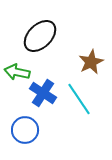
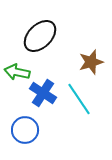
brown star: rotated 10 degrees clockwise
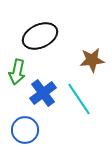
black ellipse: rotated 20 degrees clockwise
brown star: moved 1 px right, 2 px up; rotated 10 degrees clockwise
green arrow: rotated 90 degrees counterclockwise
blue cross: rotated 20 degrees clockwise
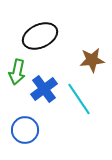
blue cross: moved 1 px right, 4 px up
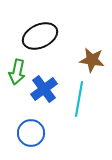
brown star: rotated 15 degrees clockwise
cyan line: rotated 44 degrees clockwise
blue circle: moved 6 px right, 3 px down
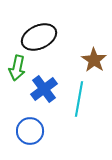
black ellipse: moved 1 px left, 1 px down
brown star: moved 2 px right; rotated 25 degrees clockwise
green arrow: moved 4 px up
blue circle: moved 1 px left, 2 px up
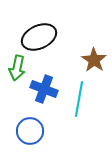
blue cross: rotated 32 degrees counterclockwise
